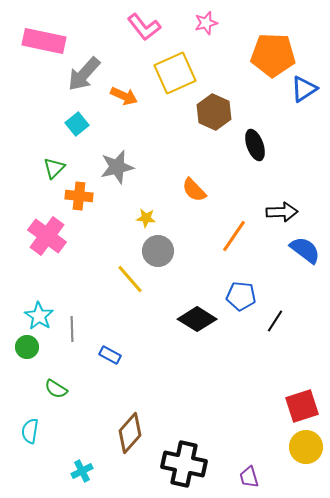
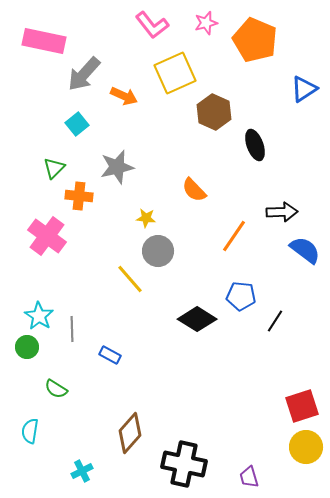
pink L-shape: moved 8 px right, 2 px up
orange pentagon: moved 18 px left, 15 px up; rotated 21 degrees clockwise
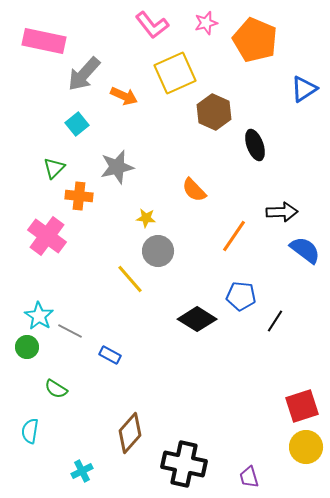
gray line: moved 2 px left, 2 px down; rotated 60 degrees counterclockwise
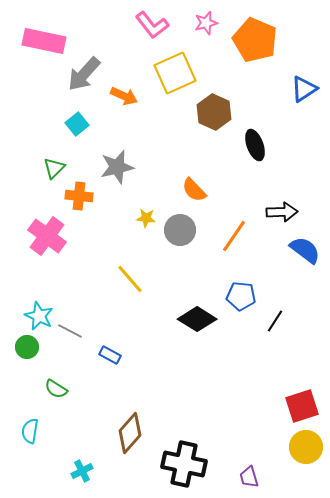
gray circle: moved 22 px right, 21 px up
cyan star: rotated 8 degrees counterclockwise
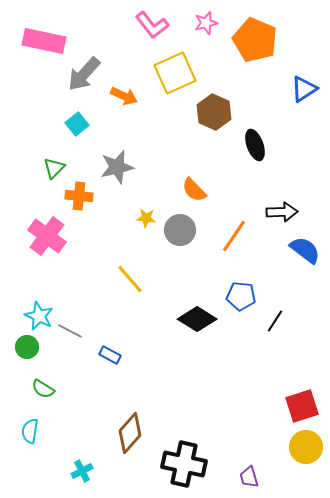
green semicircle: moved 13 px left
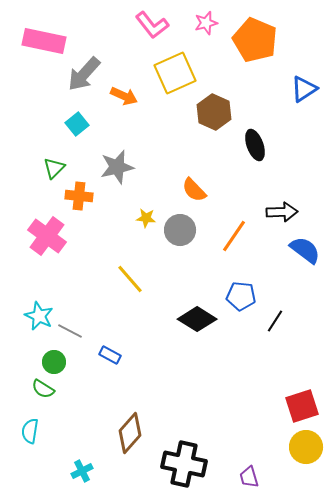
green circle: moved 27 px right, 15 px down
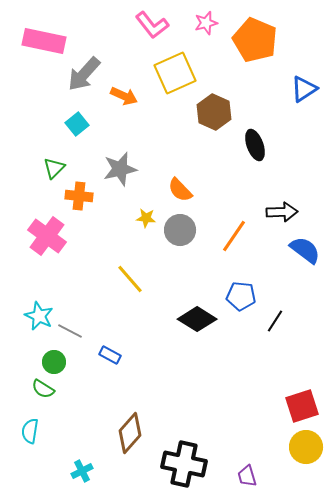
gray star: moved 3 px right, 2 px down
orange semicircle: moved 14 px left
purple trapezoid: moved 2 px left, 1 px up
